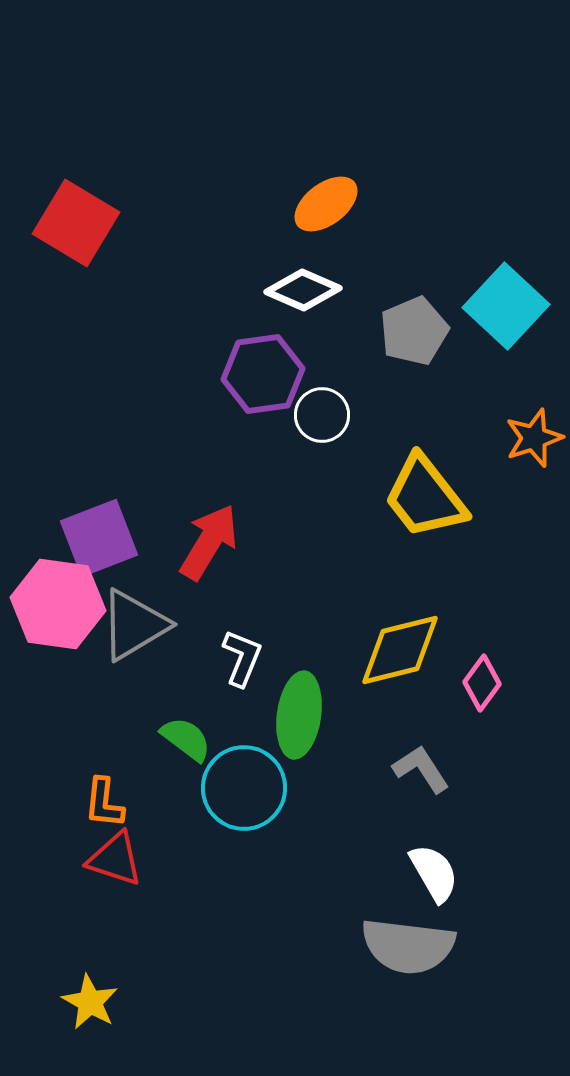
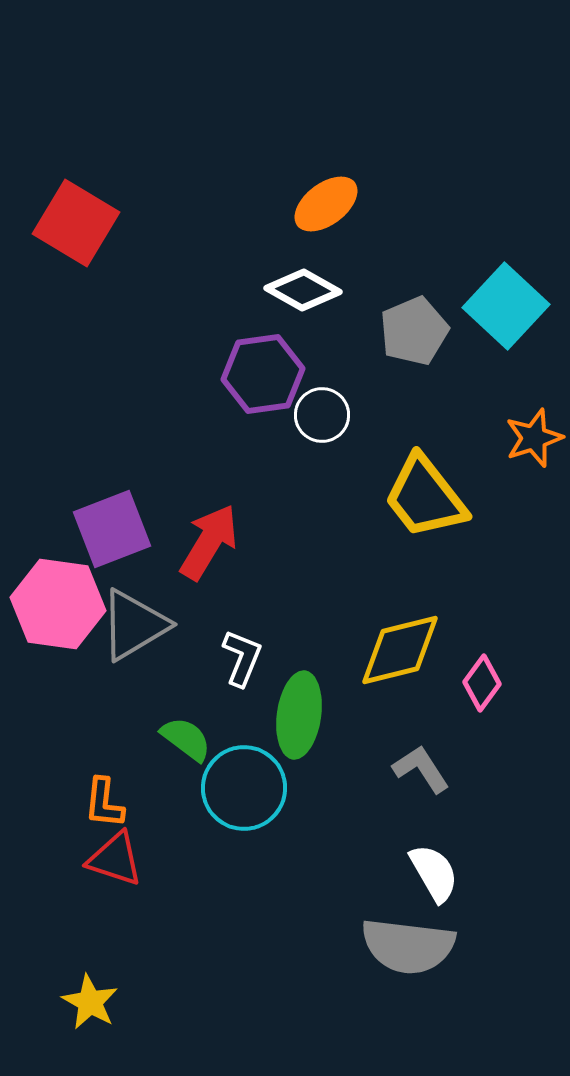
white diamond: rotated 6 degrees clockwise
purple square: moved 13 px right, 9 px up
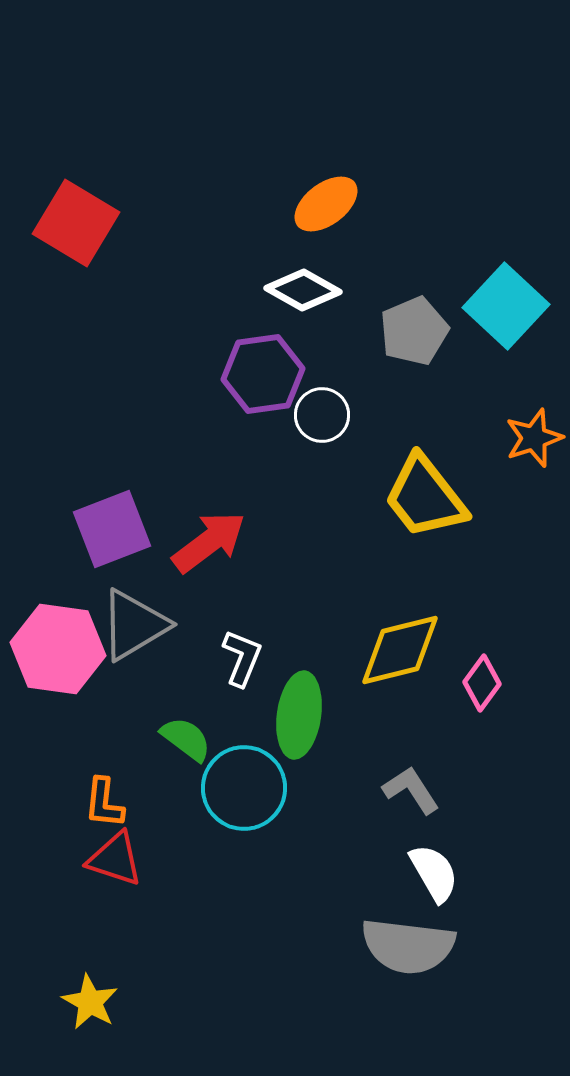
red arrow: rotated 22 degrees clockwise
pink hexagon: moved 45 px down
gray L-shape: moved 10 px left, 21 px down
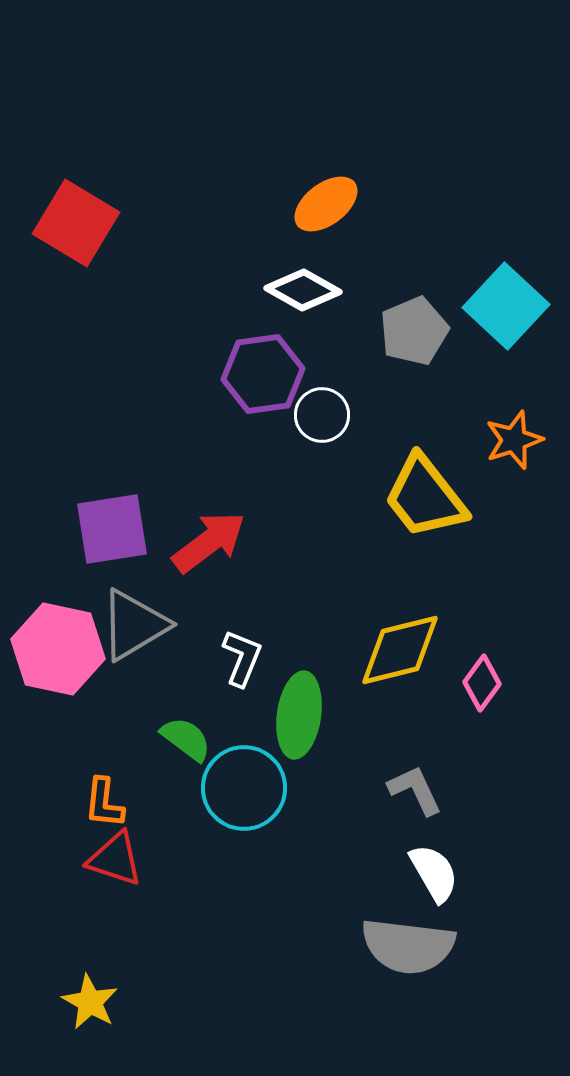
orange star: moved 20 px left, 2 px down
purple square: rotated 12 degrees clockwise
pink hexagon: rotated 4 degrees clockwise
gray L-shape: moved 4 px right; rotated 8 degrees clockwise
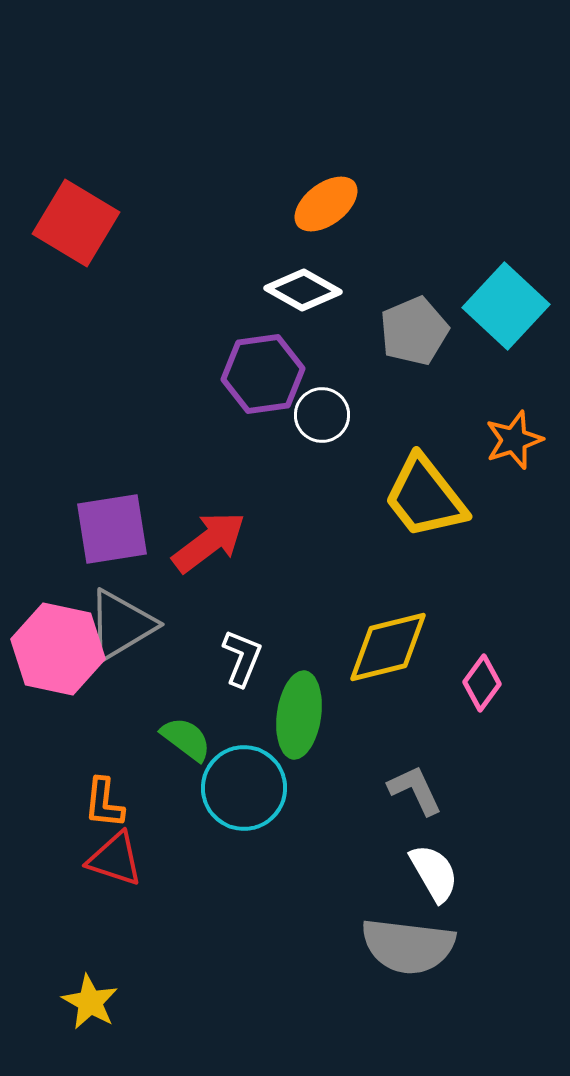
gray triangle: moved 13 px left
yellow diamond: moved 12 px left, 3 px up
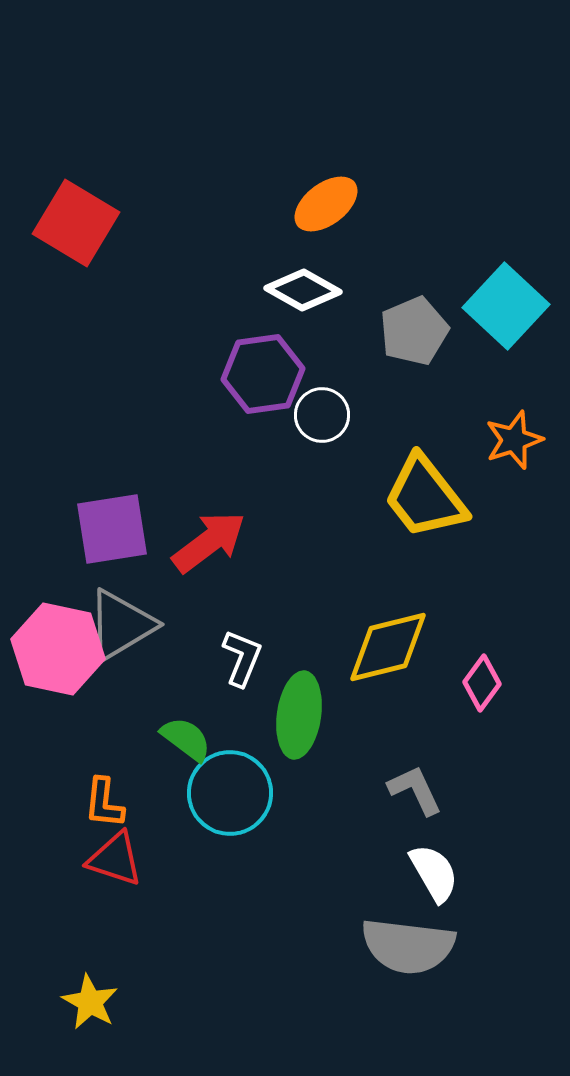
cyan circle: moved 14 px left, 5 px down
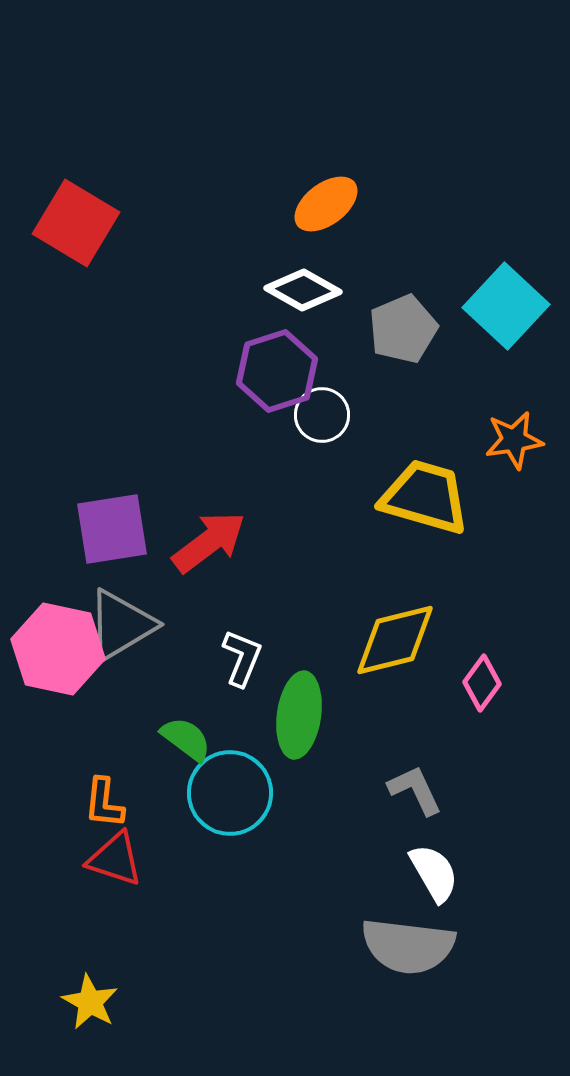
gray pentagon: moved 11 px left, 2 px up
purple hexagon: moved 14 px right, 3 px up; rotated 10 degrees counterclockwise
orange star: rotated 10 degrees clockwise
yellow trapezoid: rotated 144 degrees clockwise
yellow diamond: moved 7 px right, 7 px up
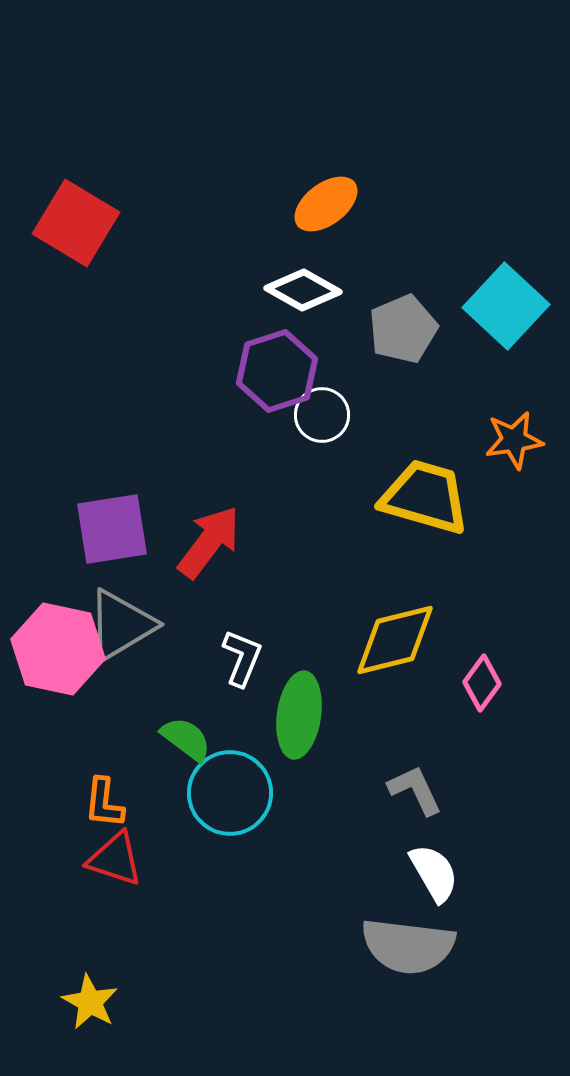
red arrow: rotated 16 degrees counterclockwise
